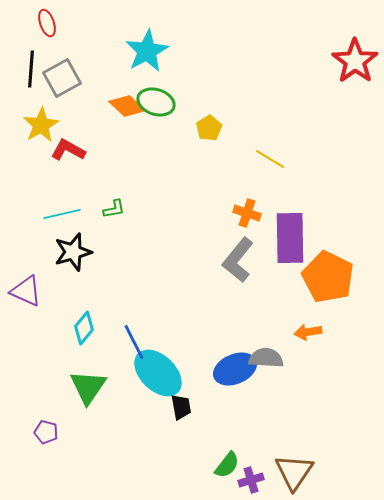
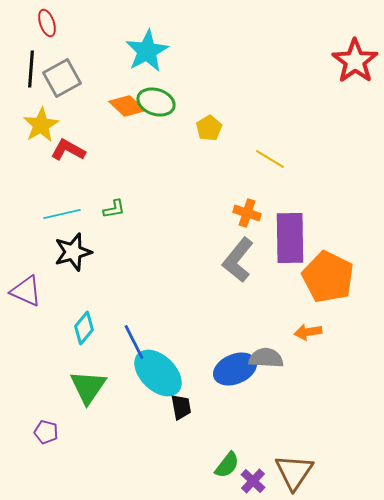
purple cross: moved 2 px right, 1 px down; rotated 30 degrees counterclockwise
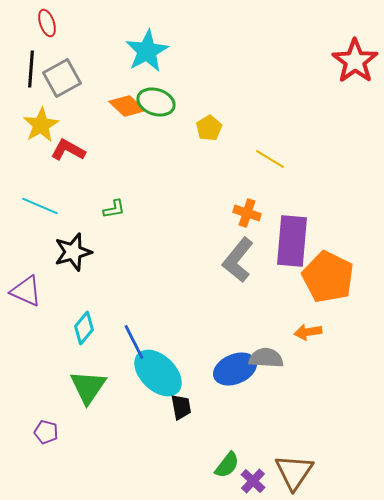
cyan line: moved 22 px left, 8 px up; rotated 36 degrees clockwise
purple rectangle: moved 2 px right, 3 px down; rotated 6 degrees clockwise
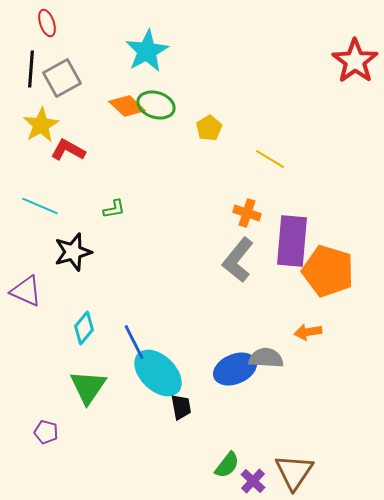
green ellipse: moved 3 px down
orange pentagon: moved 6 px up; rotated 9 degrees counterclockwise
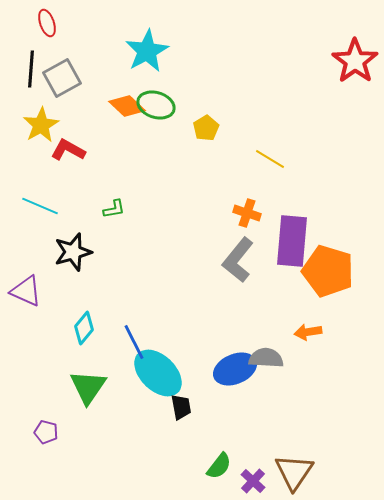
yellow pentagon: moved 3 px left
green semicircle: moved 8 px left, 1 px down
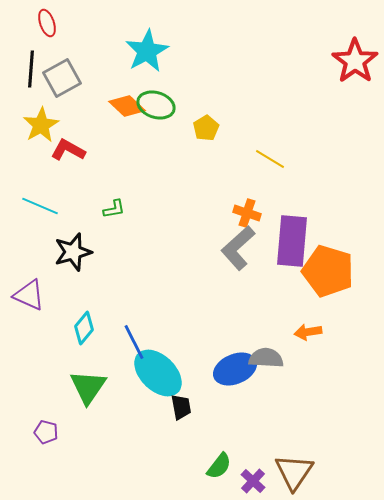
gray L-shape: moved 12 px up; rotated 9 degrees clockwise
purple triangle: moved 3 px right, 4 px down
